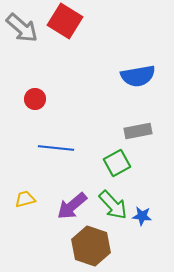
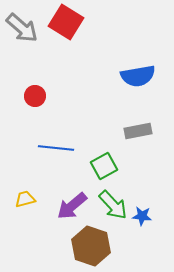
red square: moved 1 px right, 1 px down
red circle: moved 3 px up
green square: moved 13 px left, 3 px down
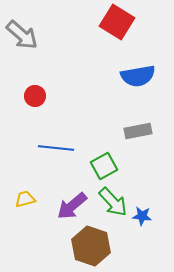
red square: moved 51 px right
gray arrow: moved 7 px down
green arrow: moved 3 px up
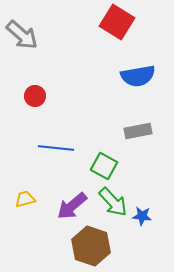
green square: rotated 32 degrees counterclockwise
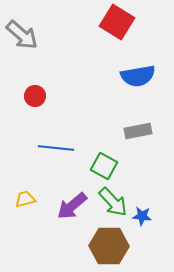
brown hexagon: moved 18 px right; rotated 18 degrees counterclockwise
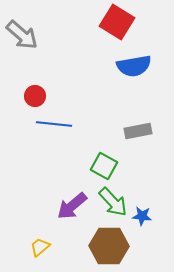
blue semicircle: moved 4 px left, 10 px up
blue line: moved 2 px left, 24 px up
yellow trapezoid: moved 15 px right, 48 px down; rotated 25 degrees counterclockwise
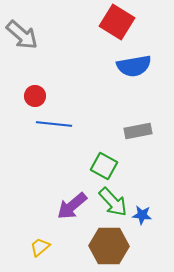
blue star: moved 1 px up
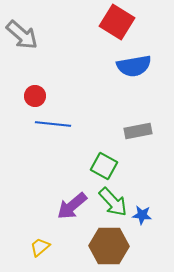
blue line: moved 1 px left
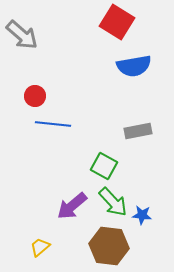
brown hexagon: rotated 6 degrees clockwise
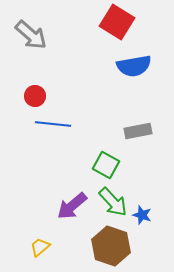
gray arrow: moved 9 px right
green square: moved 2 px right, 1 px up
blue star: rotated 12 degrees clockwise
brown hexagon: moved 2 px right; rotated 12 degrees clockwise
